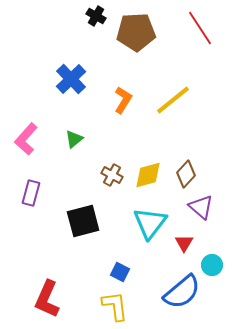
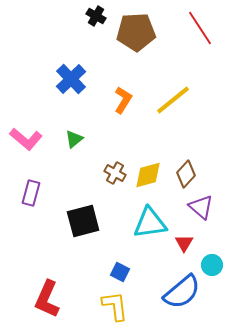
pink L-shape: rotated 92 degrees counterclockwise
brown cross: moved 3 px right, 2 px up
cyan triangle: rotated 45 degrees clockwise
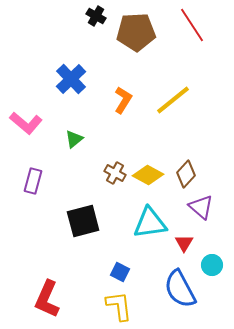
red line: moved 8 px left, 3 px up
pink L-shape: moved 16 px up
yellow diamond: rotated 44 degrees clockwise
purple rectangle: moved 2 px right, 12 px up
blue semicircle: moved 2 px left, 3 px up; rotated 102 degrees clockwise
yellow L-shape: moved 4 px right
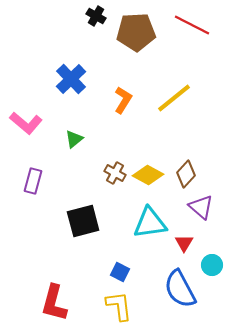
red line: rotated 30 degrees counterclockwise
yellow line: moved 1 px right, 2 px up
red L-shape: moved 7 px right, 4 px down; rotated 9 degrees counterclockwise
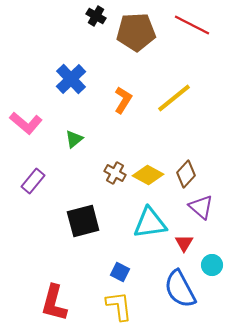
purple rectangle: rotated 25 degrees clockwise
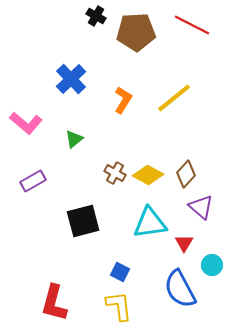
purple rectangle: rotated 20 degrees clockwise
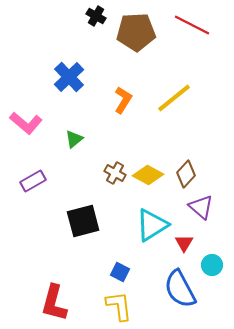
blue cross: moved 2 px left, 2 px up
cyan triangle: moved 2 px right, 2 px down; rotated 24 degrees counterclockwise
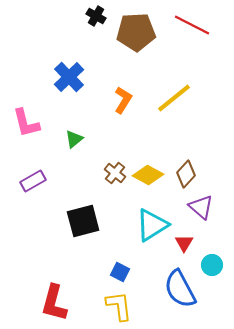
pink L-shape: rotated 36 degrees clockwise
brown cross: rotated 10 degrees clockwise
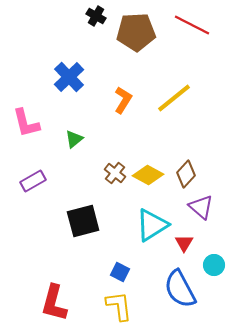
cyan circle: moved 2 px right
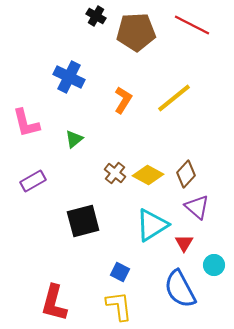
blue cross: rotated 20 degrees counterclockwise
purple triangle: moved 4 px left
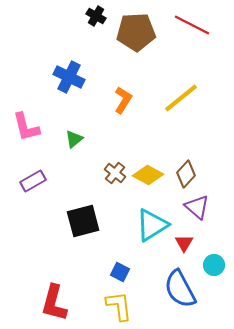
yellow line: moved 7 px right
pink L-shape: moved 4 px down
